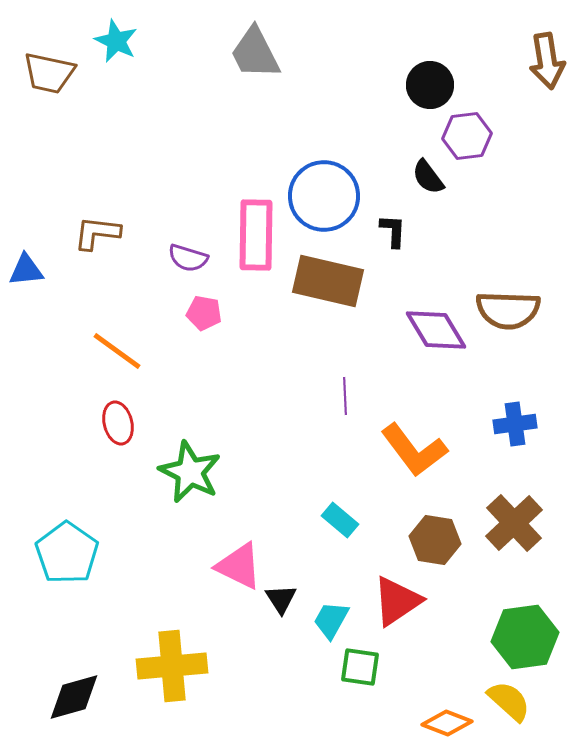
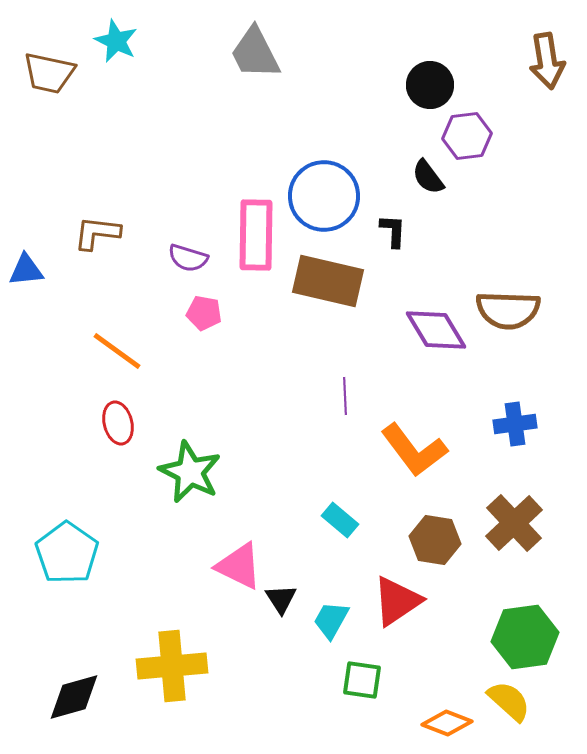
green square: moved 2 px right, 13 px down
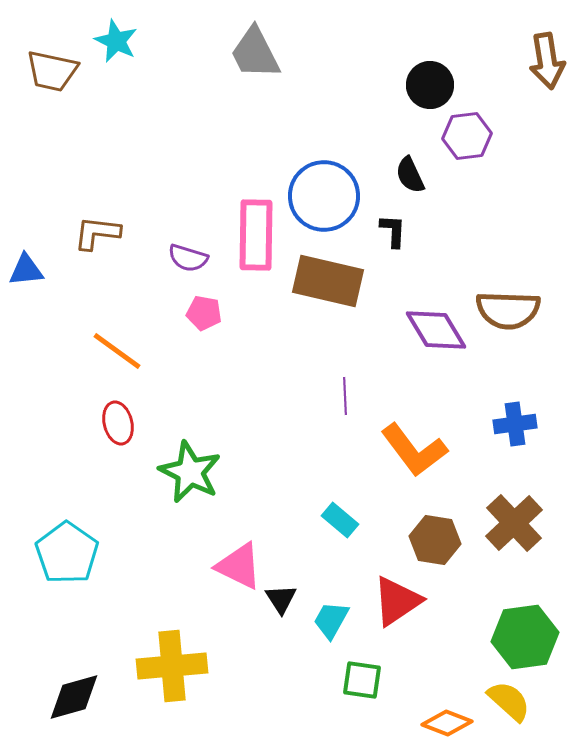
brown trapezoid: moved 3 px right, 2 px up
black semicircle: moved 18 px left, 2 px up; rotated 12 degrees clockwise
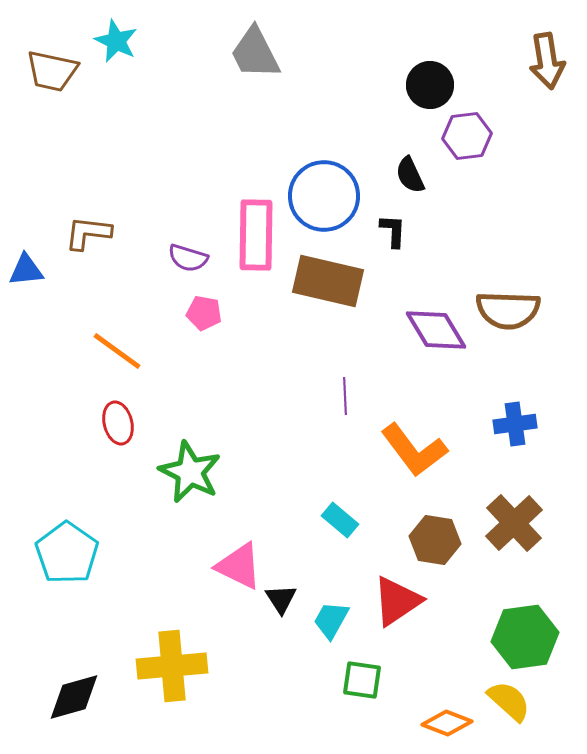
brown L-shape: moved 9 px left
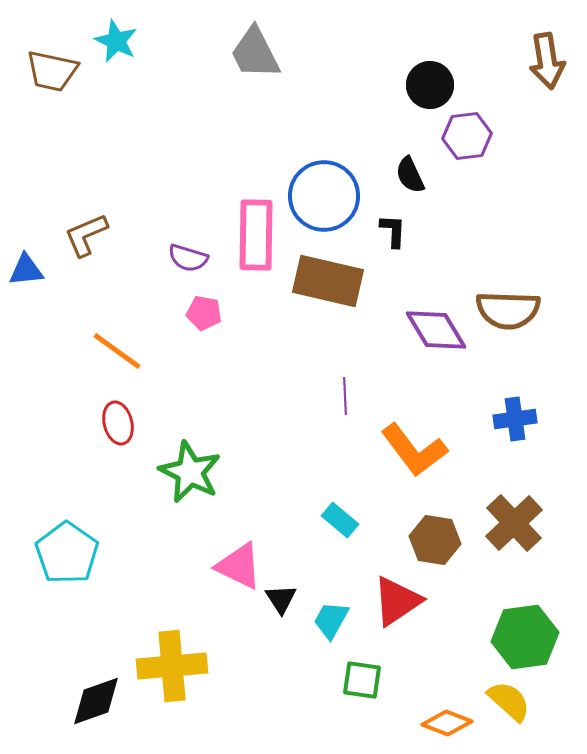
brown L-shape: moved 2 px left, 2 px down; rotated 30 degrees counterclockwise
blue cross: moved 5 px up
black diamond: moved 22 px right, 4 px down; rotated 4 degrees counterclockwise
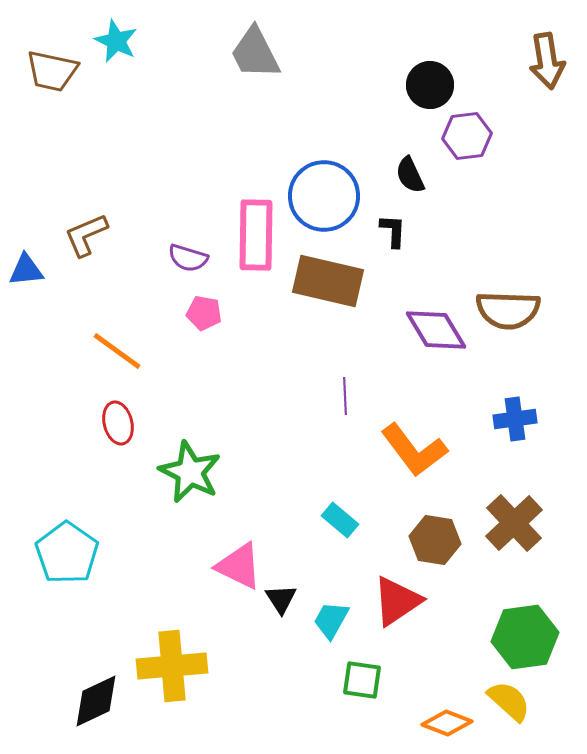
black diamond: rotated 6 degrees counterclockwise
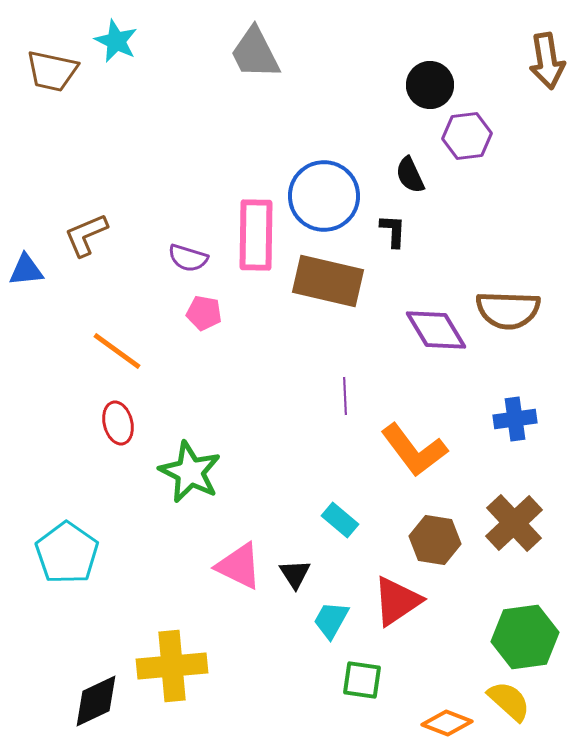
black triangle: moved 14 px right, 25 px up
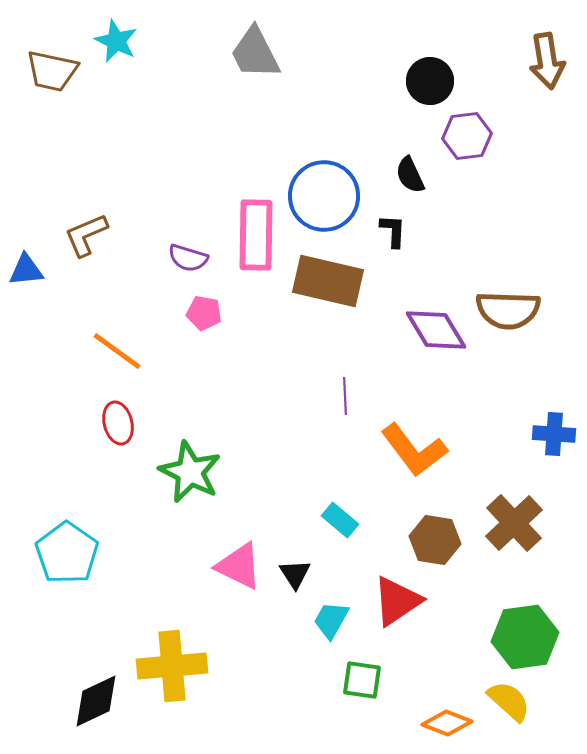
black circle: moved 4 px up
blue cross: moved 39 px right, 15 px down; rotated 12 degrees clockwise
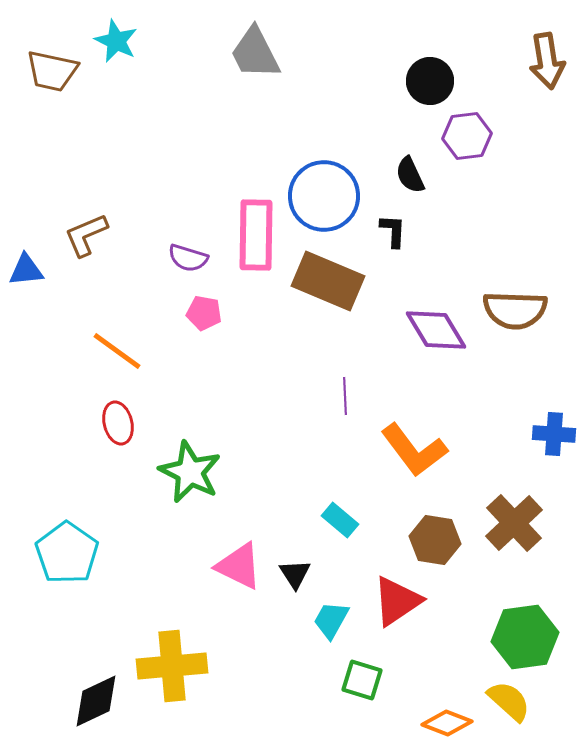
brown rectangle: rotated 10 degrees clockwise
brown semicircle: moved 7 px right
green square: rotated 9 degrees clockwise
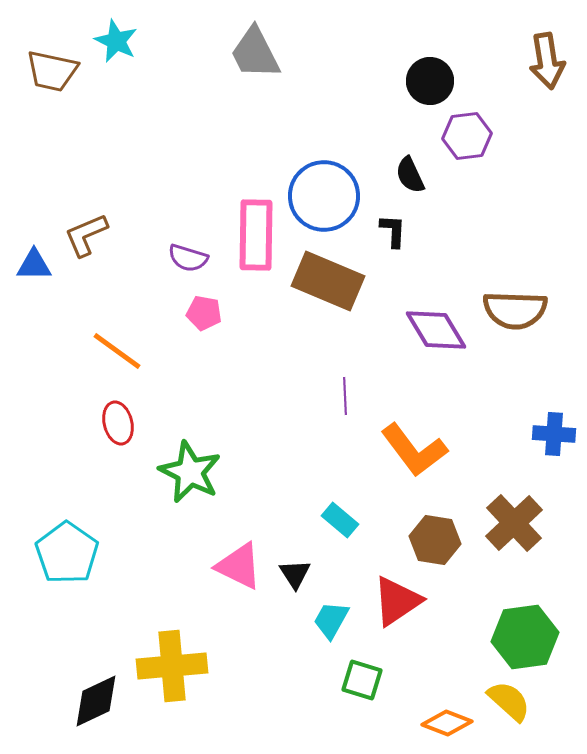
blue triangle: moved 8 px right, 5 px up; rotated 6 degrees clockwise
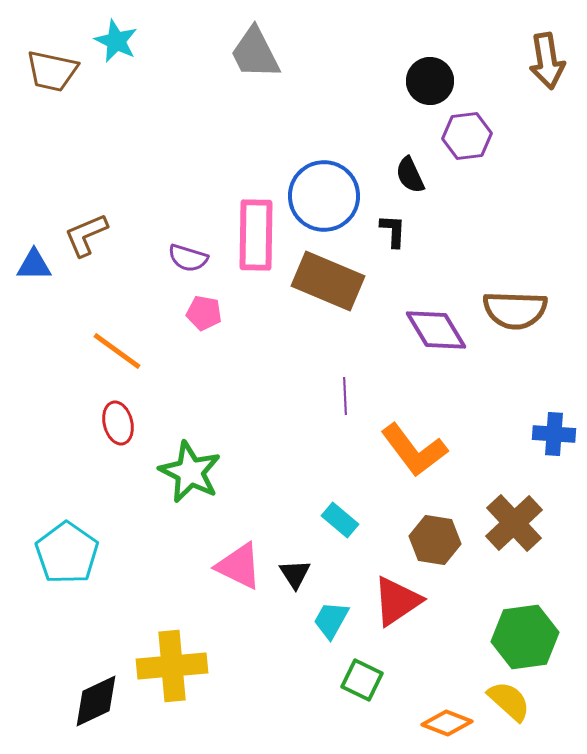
green square: rotated 9 degrees clockwise
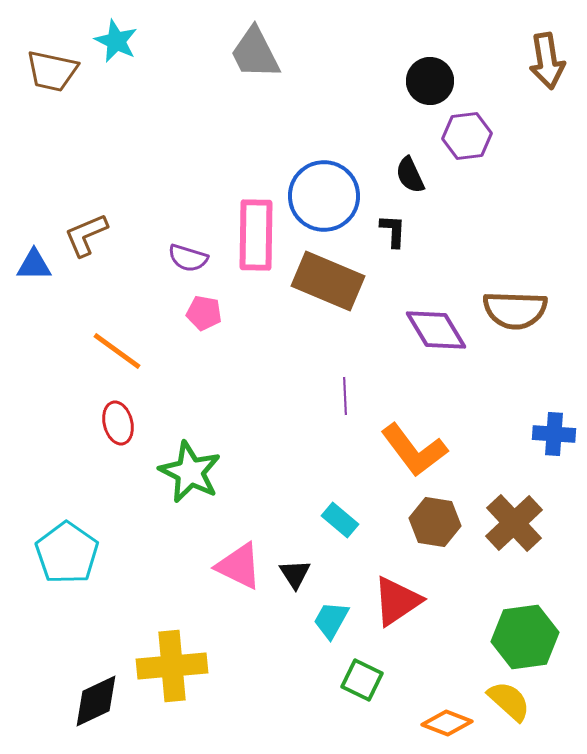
brown hexagon: moved 18 px up
